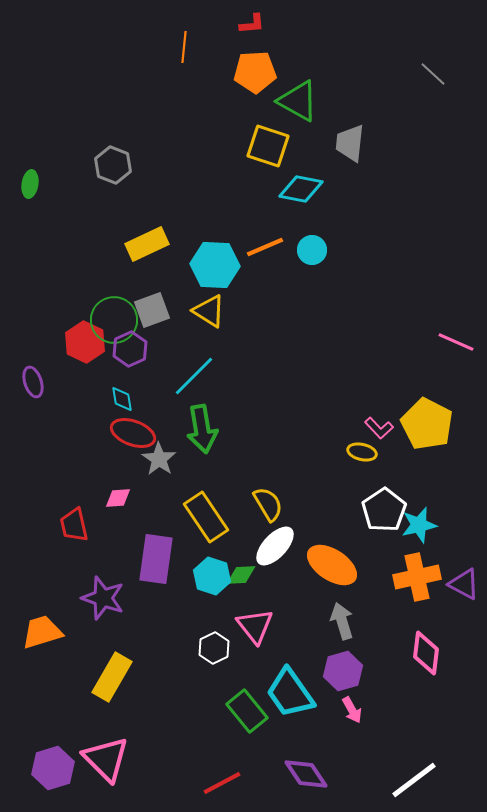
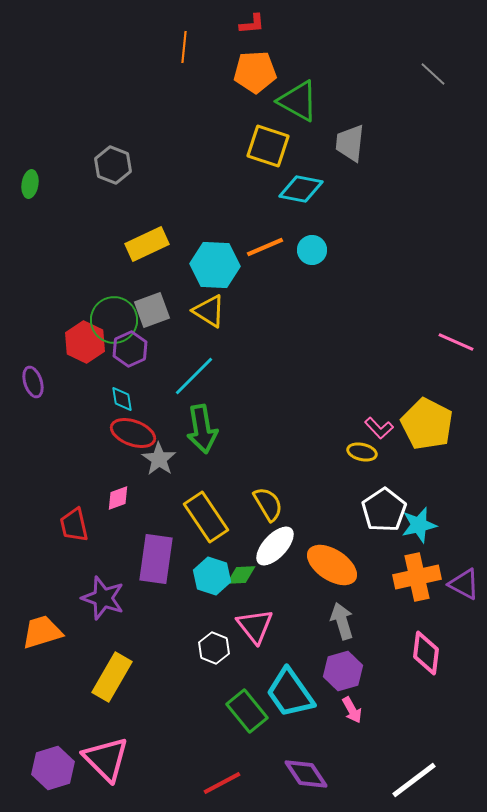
pink diamond at (118, 498): rotated 16 degrees counterclockwise
white hexagon at (214, 648): rotated 12 degrees counterclockwise
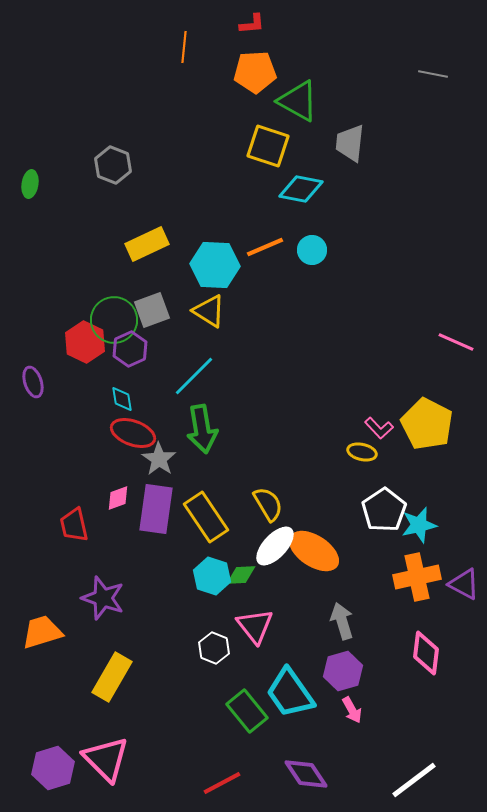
gray line at (433, 74): rotated 32 degrees counterclockwise
purple rectangle at (156, 559): moved 50 px up
orange ellipse at (332, 565): moved 18 px left, 14 px up
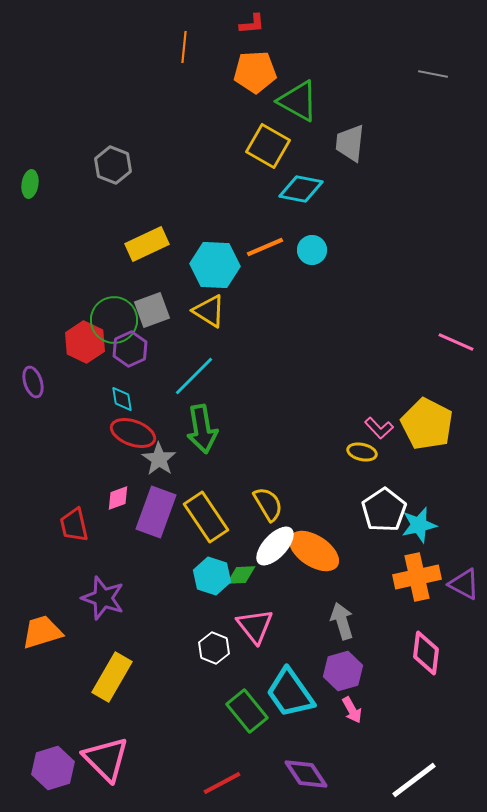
yellow square at (268, 146): rotated 12 degrees clockwise
purple rectangle at (156, 509): moved 3 px down; rotated 12 degrees clockwise
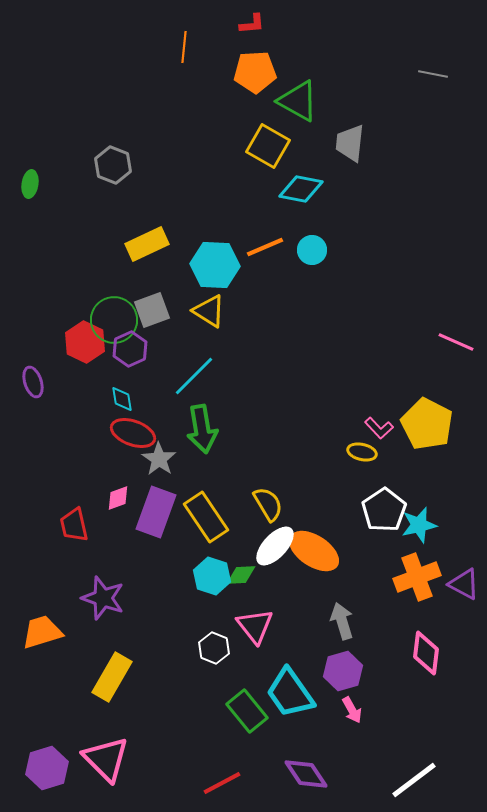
orange cross at (417, 577): rotated 9 degrees counterclockwise
purple hexagon at (53, 768): moved 6 px left
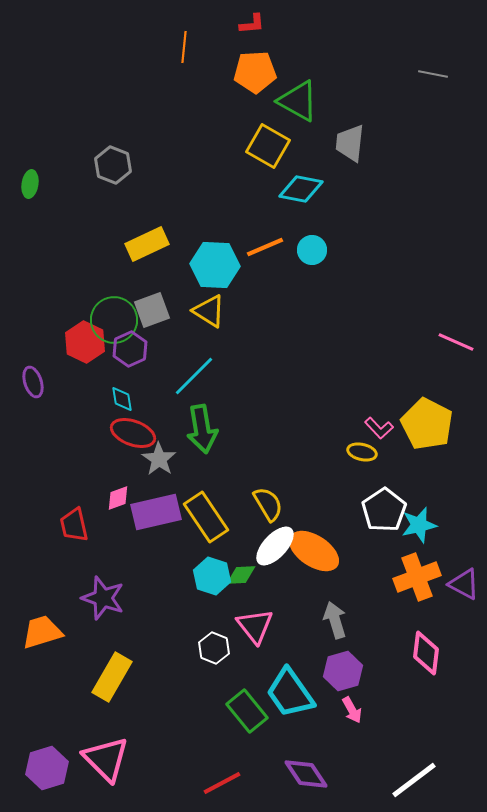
purple rectangle at (156, 512): rotated 57 degrees clockwise
gray arrow at (342, 621): moved 7 px left, 1 px up
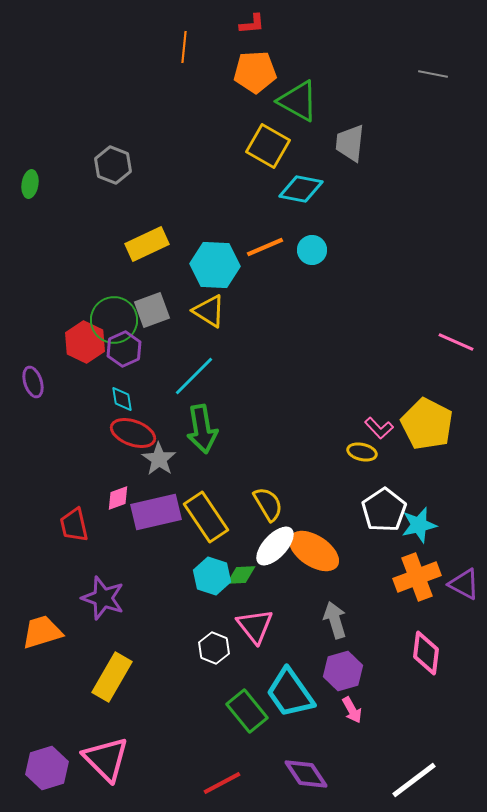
purple hexagon at (130, 349): moved 6 px left
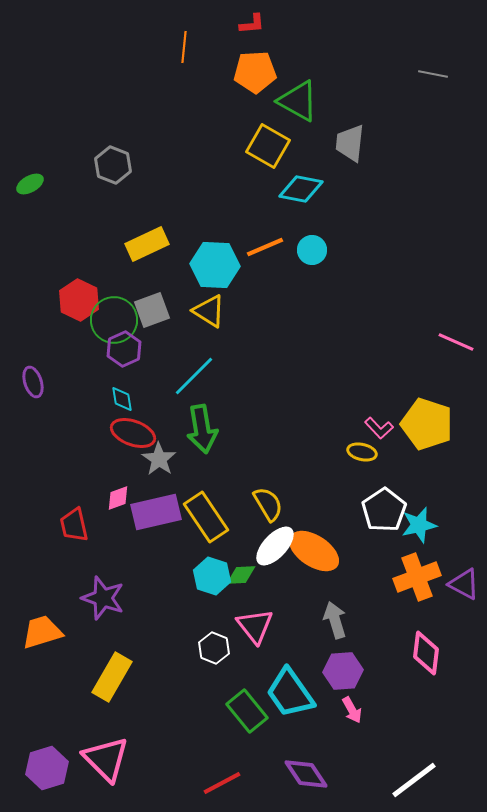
green ellipse at (30, 184): rotated 52 degrees clockwise
red hexagon at (85, 342): moved 6 px left, 42 px up
yellow pentagon at (427, 424): rotated 9 degrees counterclockwise
purple hexagon at (343, 671): rotated 12 degrees clockwise
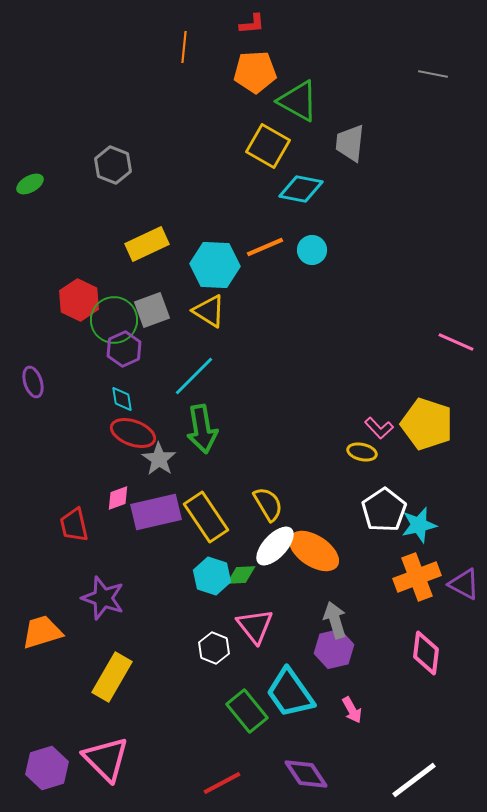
purple hexagon at (343, 671): moved 9 px left, 22 px up; rotated 9 degrees counterclockwise
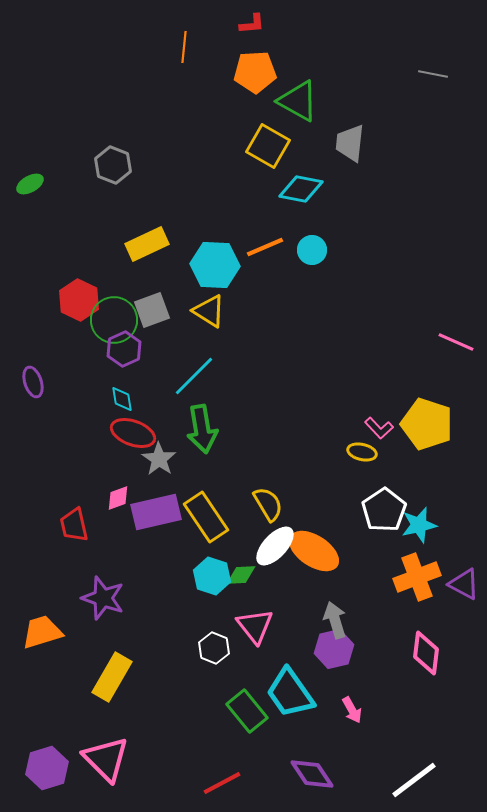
purple diamond at (306, 774): moved 6 px right
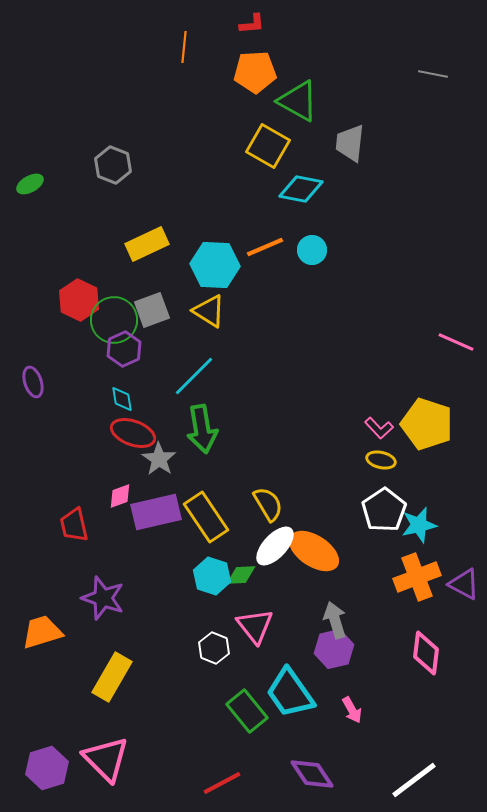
yellow ellipse at (362, 452): moved 19 px right, 8 px down
pink diamond at (118, 498): moved 2 px right, 2 px up
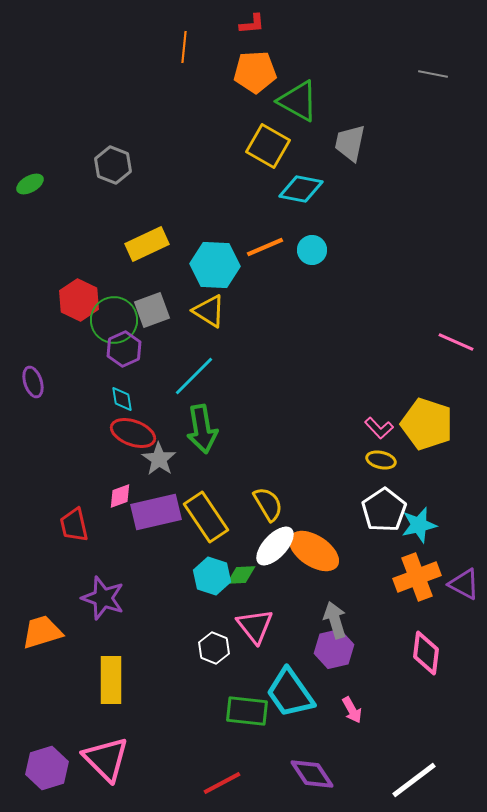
gray trapezoid at (350, 143): rotated 6 degrees clockwise
yellow rectangle at (112, 677): moved 1 px left, 3 px down; rotated 30 degrees counterclockwise
green rectangle at (247, 711): rotated 45 degrees counterclockwise
